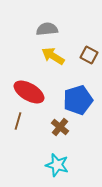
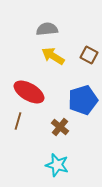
blue pentagon: moved 5 px right
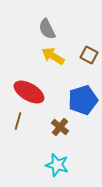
gray semicircle: rotated 110 degrees counterclockwise
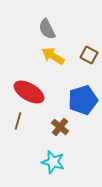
cyan star: moved 4 px left, 3 px up
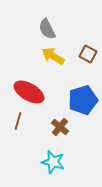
brown square: moved 1 px left, 1 px up
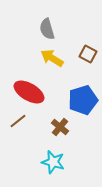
gray semicircle: rotated 10 degrees clockwise
yellow arrow: moved 1 px left, 2 px down
brown line: rotated 36 degrees clockwise
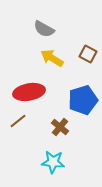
gray semicircle: moved 3 px left; rotated 45 degrees counterclockwise
red ellipse: rotated 40 degrees counterclockwise
cyan star: rotated 10 degrees counterclockwise
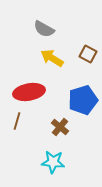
brown line: moved 1 px left; rotated 36 degrees counterclockwise
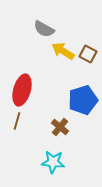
yellow arrow: moved 11 px right, 7 px up
red ellipse: moved 7 px left, 2 px up; rotated 64 degrees counterclockwise
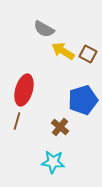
red ellipse: moved 2 px right
